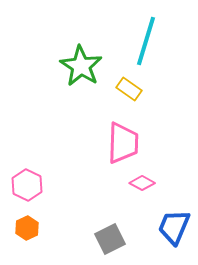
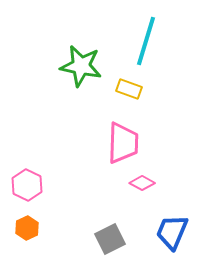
green star: rotated 21 degrees counterclockwise
yellow rectangle: rotated 15 degrees counterclockwise
blue trapezoid: moved 2 px left, 5 px down
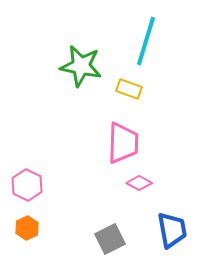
pink diamond: moved 3 px left
blue trapezoid: moved 2 px up; rotated 147 degrees clockwise
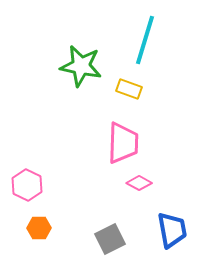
cyan line: moved 1 px left, 1 px up
orange hexagon: moved 12 px right; rotated 25 degrees clockwise
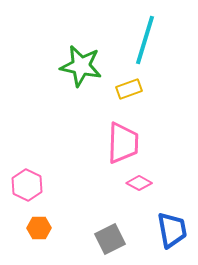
yellow rectangle: rotated 40 degrees counterclockwise
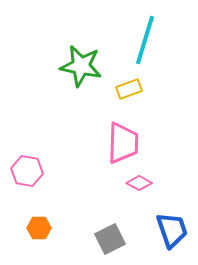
pink hexagon: moved 14 px up; rotated 16 degrees counterclockwise
blue trapezoid: rotated 9 degrees counterclockwise
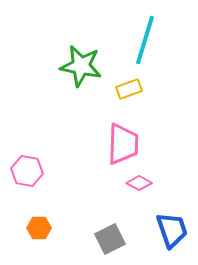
pink trapezoid: moved 1 px down
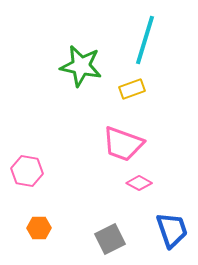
yellow rectangle: moved 3 px right
pink trapezoid: rotated 108 degrees clockwise
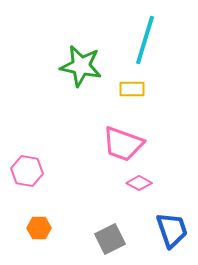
yellow rectangle: rotated 20 degrees clockwise
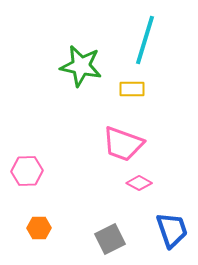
pink hexagon: rotated 12 degrees counterclockwise
